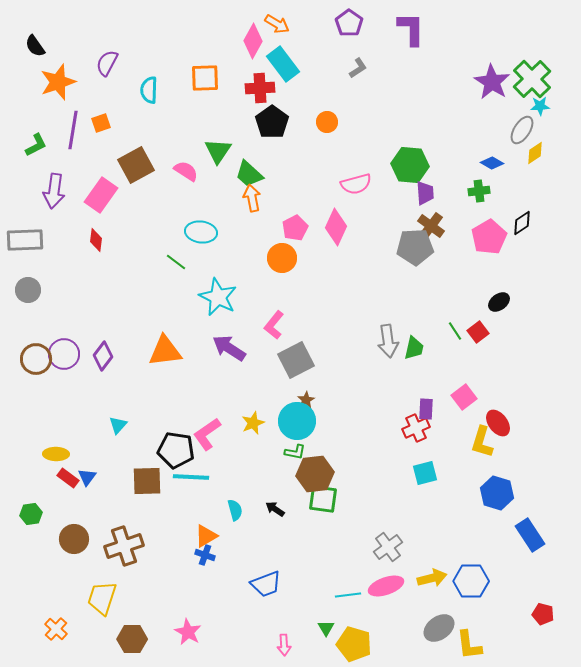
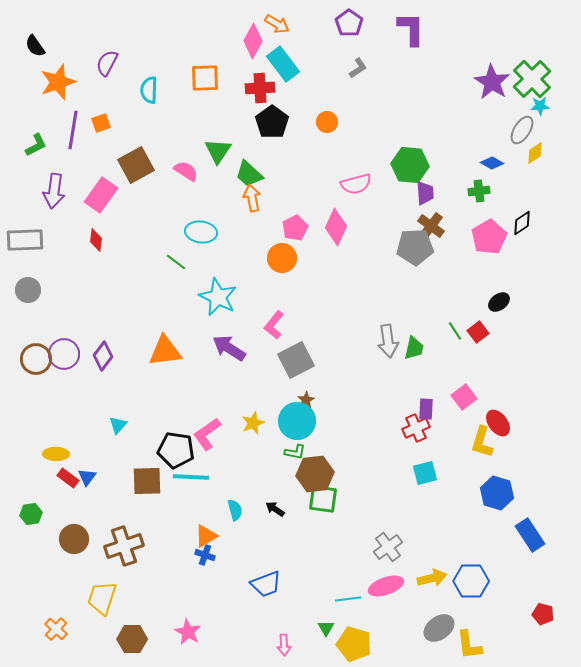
cyan line at (348, 595): moved 4 px down
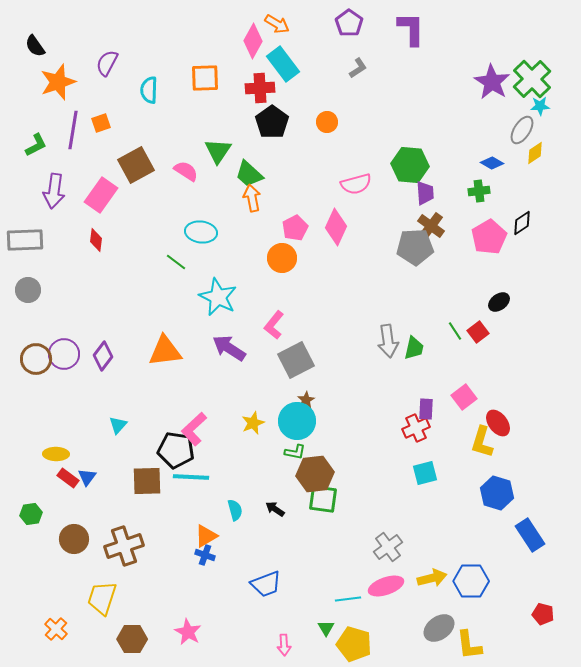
pink L-shape at (207, 434): moved 13 px left, 5 px up; rotated 8 degrees counterclockwise
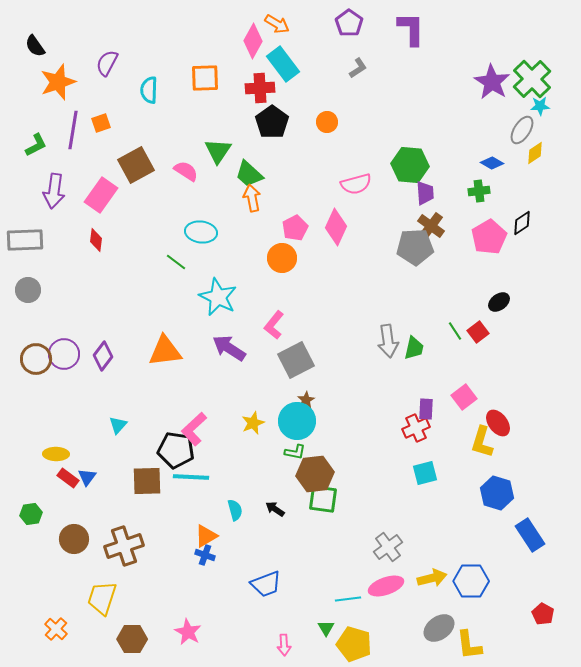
red pentagon at (543, 614): rotated 15 degrees clockwise
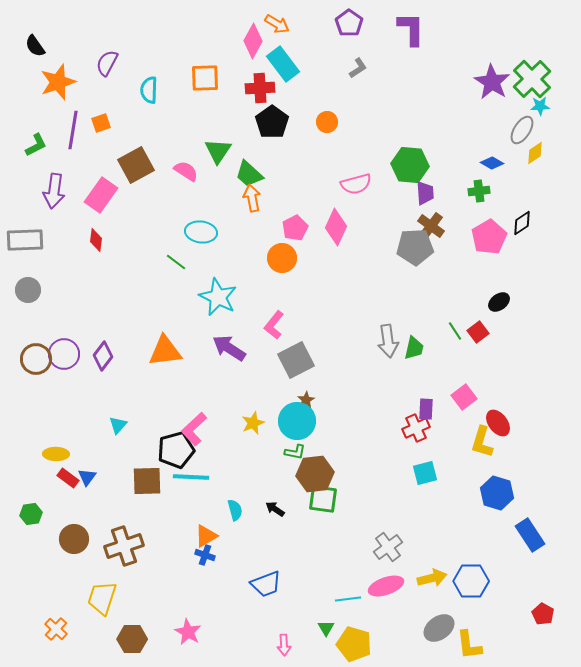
black pentagon at (176, 450): rotated 24 degrees counterclockwise
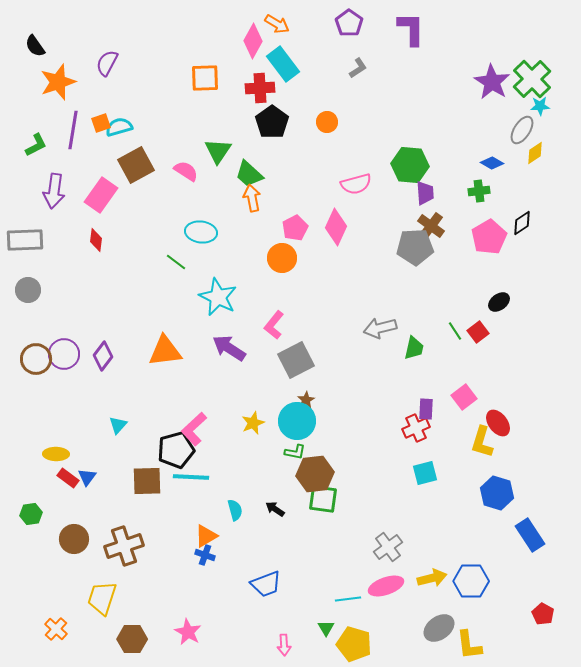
cyan semicircle at (149, 90): moved 30 px left, 37 px down; rotated 72 degrees clockwise
gray arrow at (388, 341): moved 8 px left, 13 px up; rotated 84 degrees clockwise
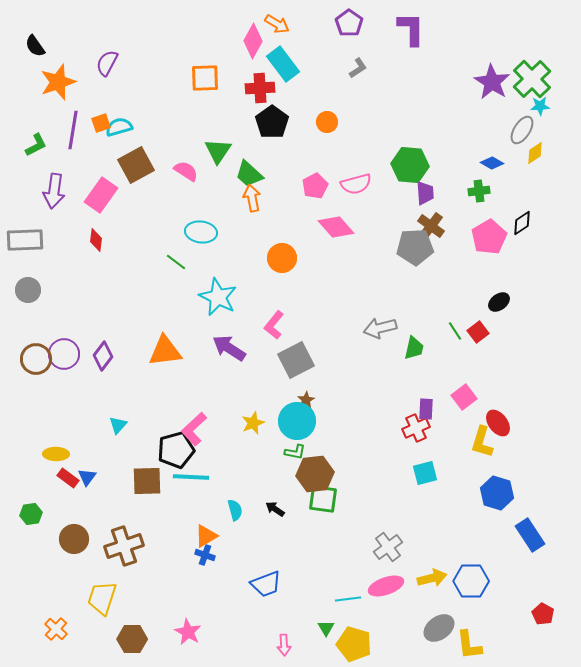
pink diamond at (336, 227): rotated 66 degrees counterclockwise
pink pentagon at (295, 228): moved 20 px right, 42 px up
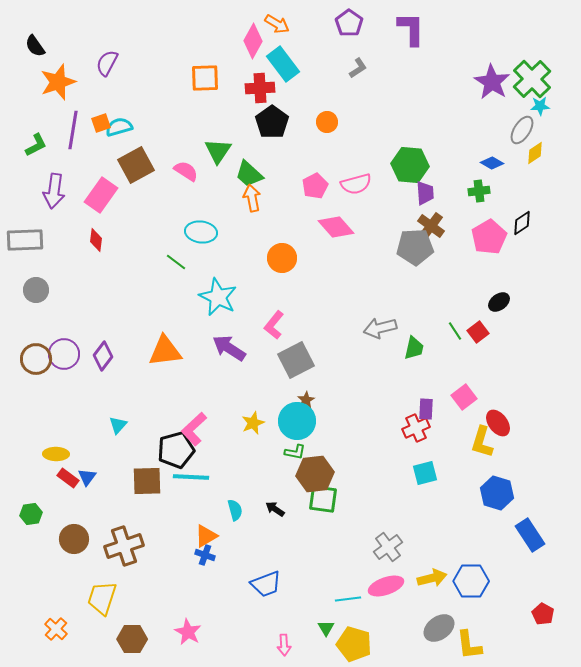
gray circle at (28, 290): moved 8 px right
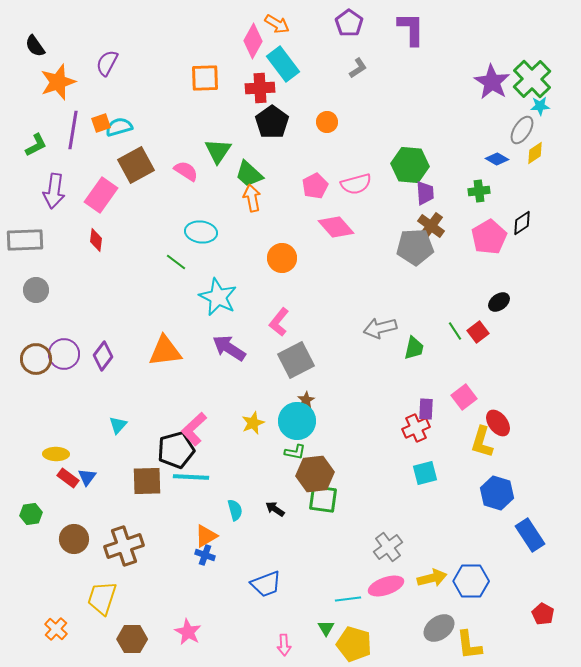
blue diamond at (492, 163): moved 5 px right, 4 px up
pink L-shape at (274, 325): moved 5 px right, 3 px up
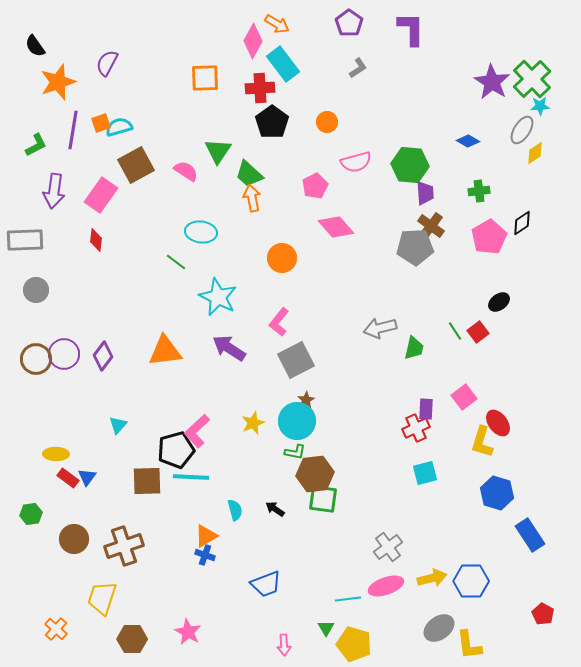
blue diamond at (497, 159): moved 29 px left, 18 px up
pink semicircle at (356, 184): moved 22 px up
pink L-shape at (194, 429): moved 3 px right, 2 px down
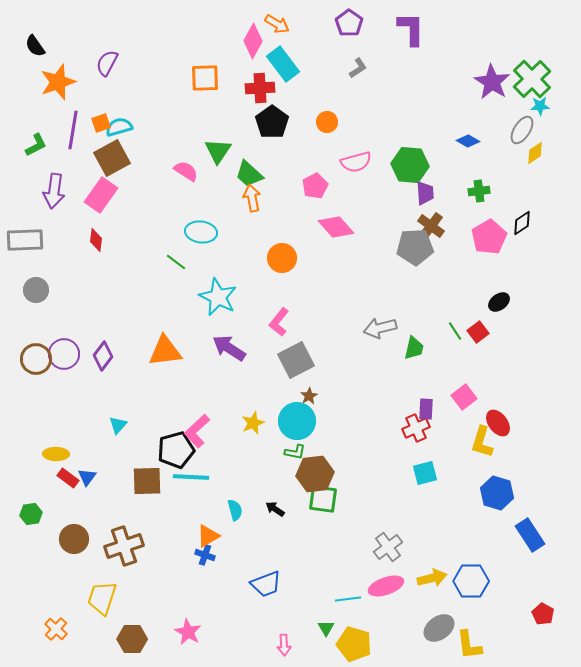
brown square at (136, 165): moved 24 px left, 7 px up
brown star at (306, 400): moved 3 px right, 4 px up
orange triangle at (206, 536): moved 2 px right
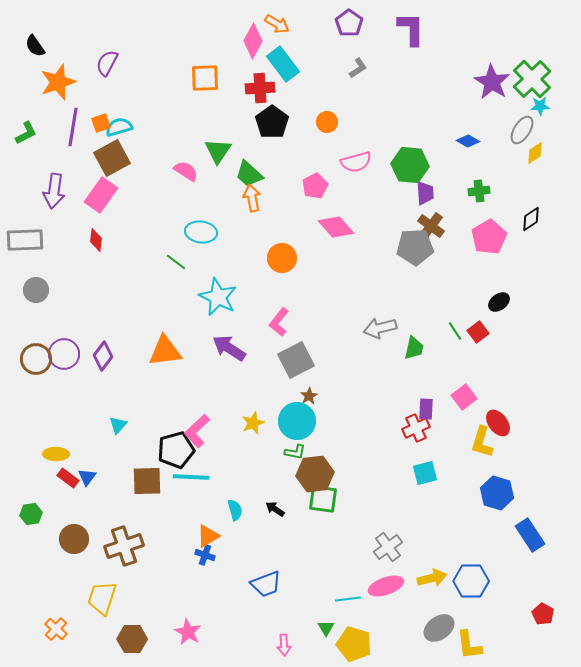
purple line at (73, 130): moved 3 px up
green L-shape at (36, 145): moved 10 px left, 12 px up
black diamond at (522, 223): moved 9 px right, 4 px up
